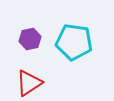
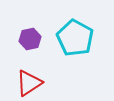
cyan pentagon: moved 1 px right, 4 px up; rotated 21 degrees clockwise
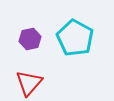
red triangle: rotated 16 degrees counterclockwise
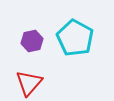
purple hexagon: moved 2 px right, 2 px down
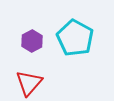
purple hexagon: rotated 15 degrees counterclockwise
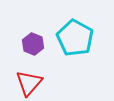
purple hexagon: moved 1 px right, 3 px down; rotated 10 degrees counterclockwise
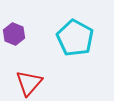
purple hexagon: moved 19 px left, 10 px up
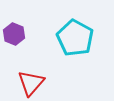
red triangle: moved 2 px right
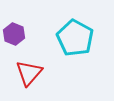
red triangle: moved 2 px left, 10 px up
